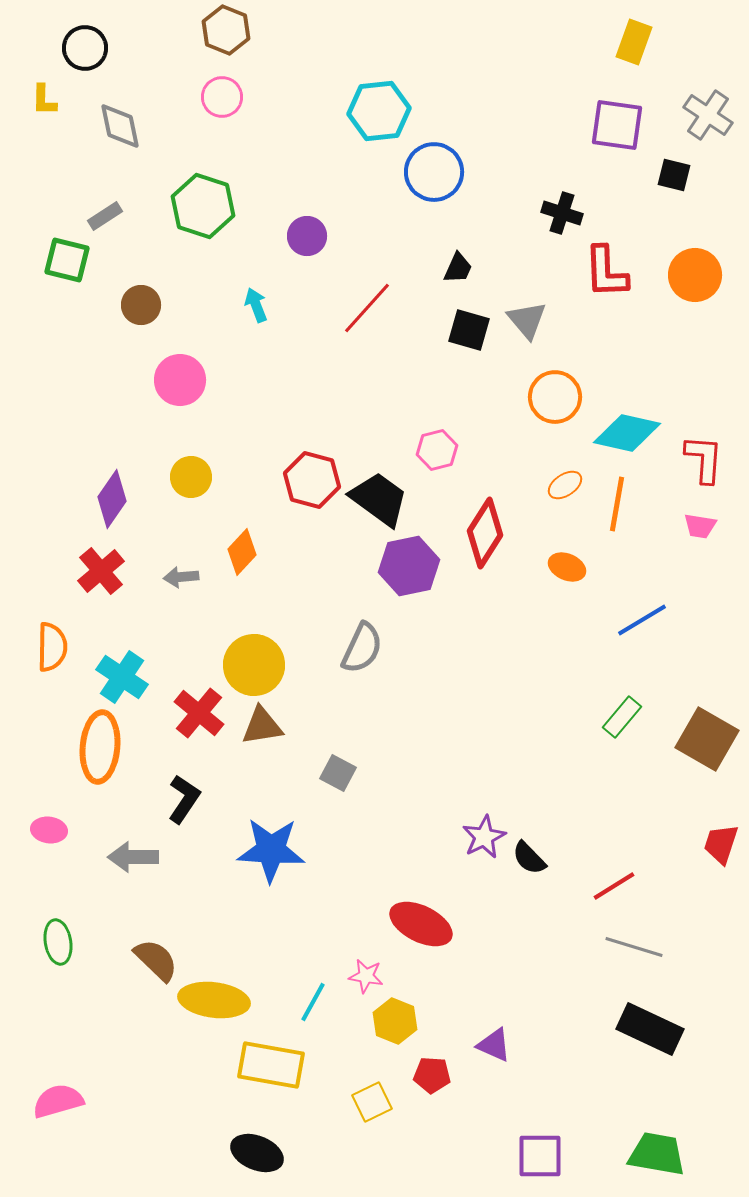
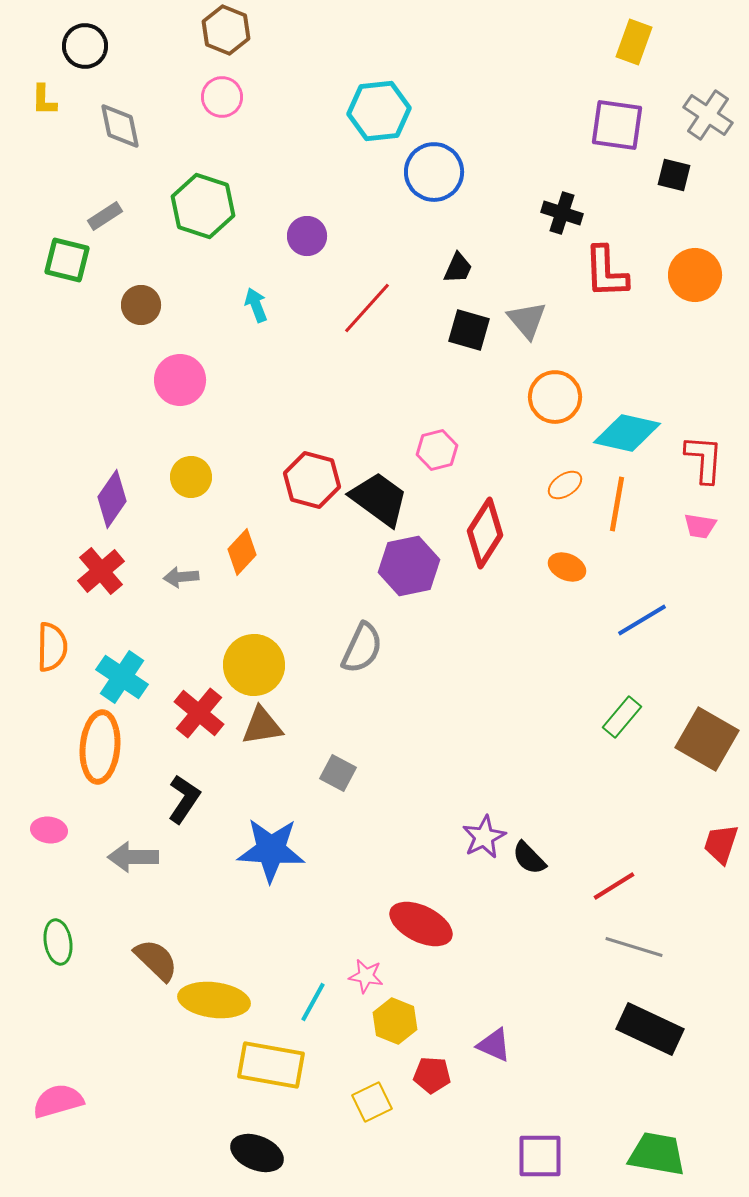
black circle at (85, 48): moved 2 px up
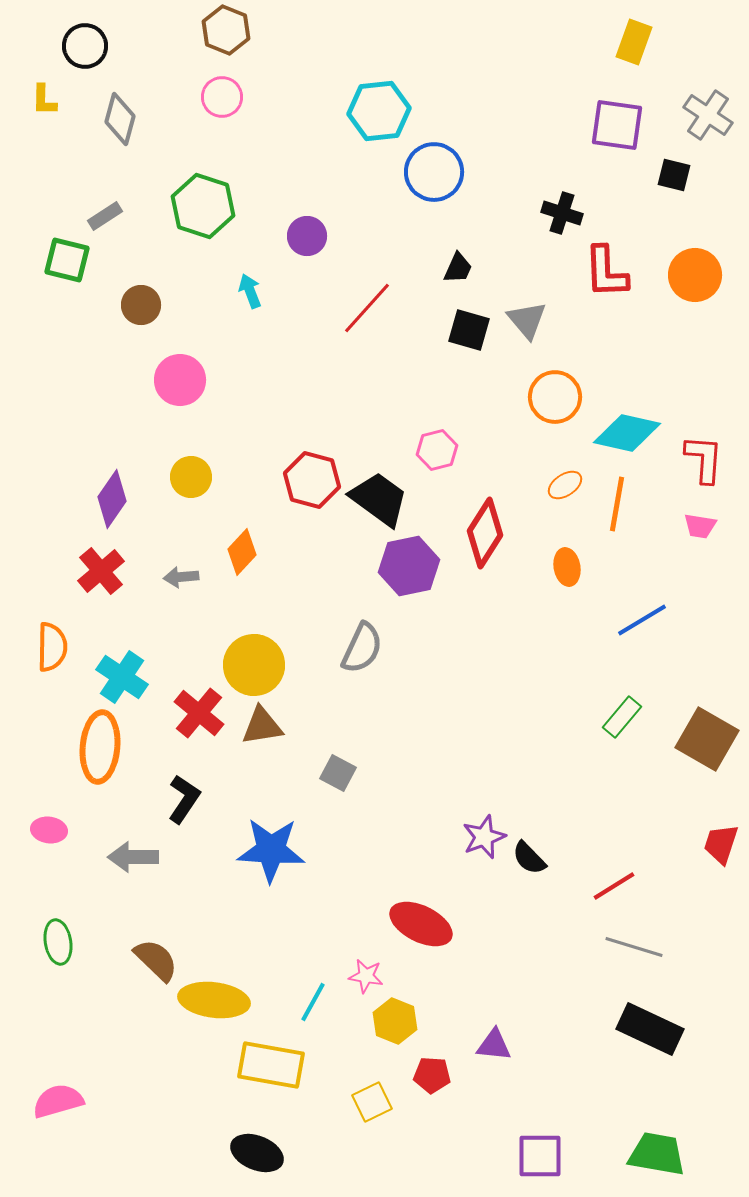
gray diamond at (120, 126): moved 7 px up; rotated 27 degrees clockwise
cyan arrow at (256, 305): moved 6 px left, 14 px up
orange ellipse at (567, 567): rotated 57 degrees clockwise
purple star at (484, 837): rotated 6 degrees clockwise
purple triangle at (494, 1045): rotated 18 degrees counterclockwise
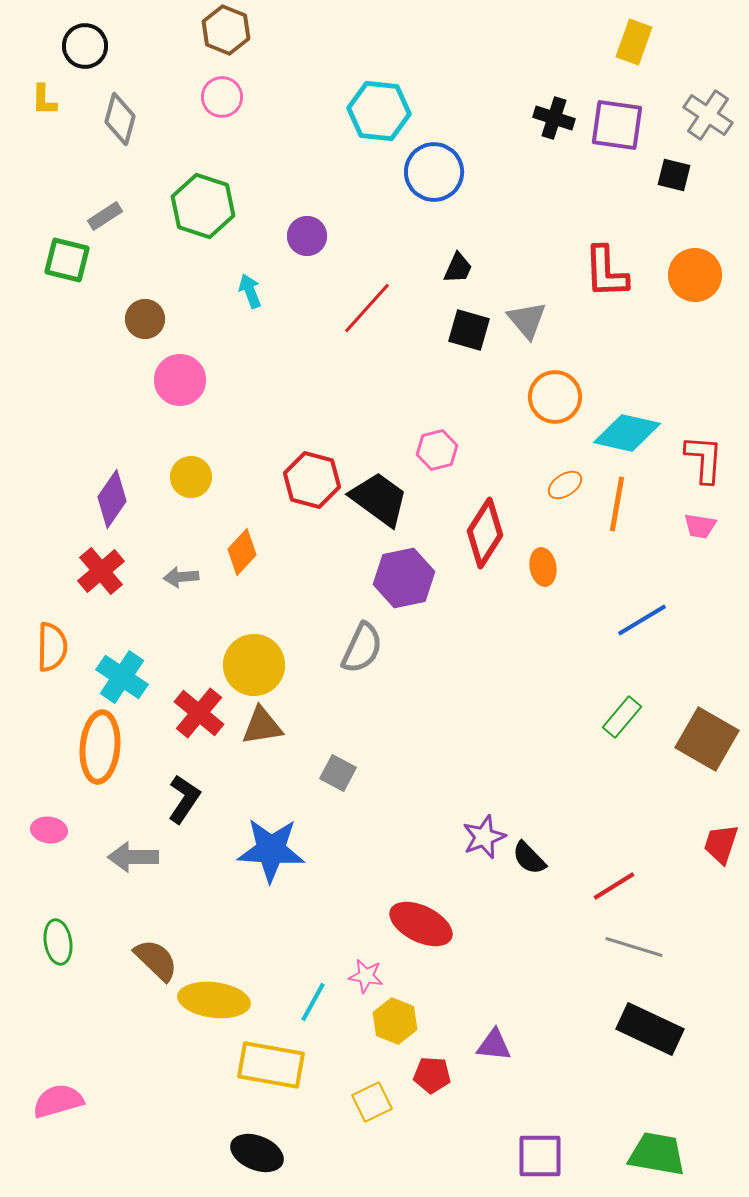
cyan hexagon at (379, 111): rotated 12 degrees clockwise
black cross at (562, 213): moved 8 px left, 95 px up
brown circle at (141, 305): moved 4 px right, 14 px down
purple hexagon at (409, 566): moved 5 px left, 12 px down
orange ellipse at (567, 567): moved 24 px left
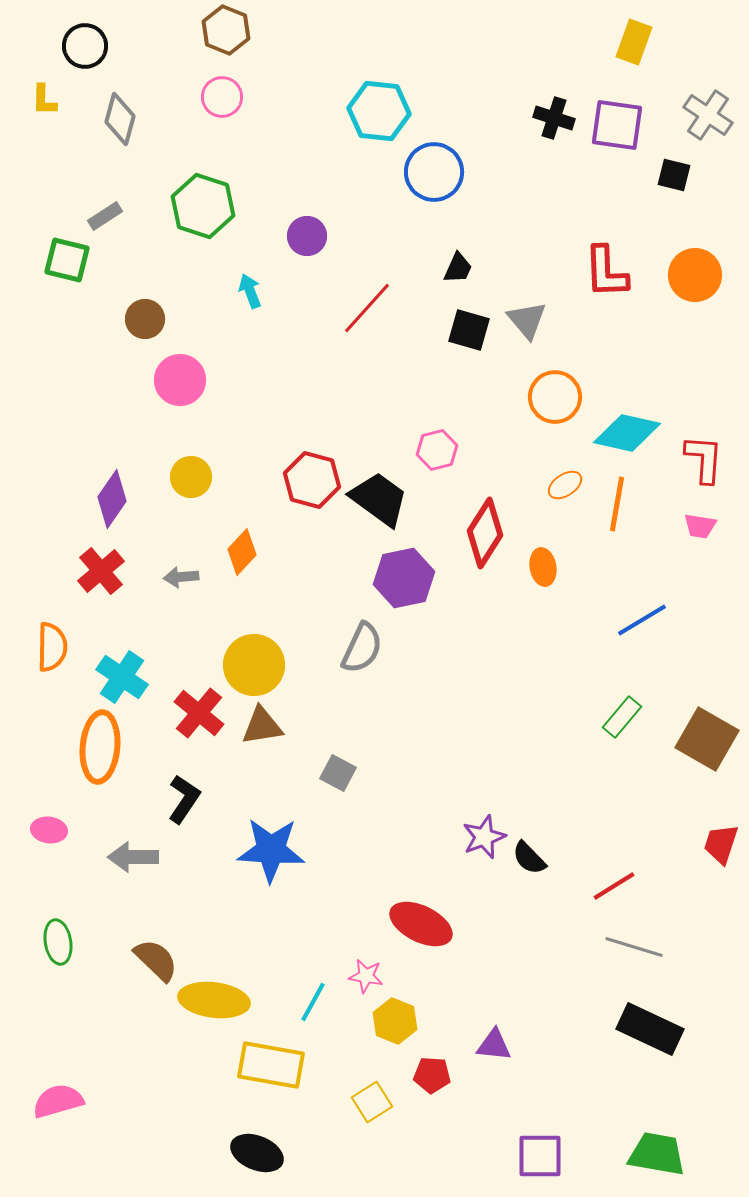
yellow square at (372, 1102): rotated 6 degrees counterclockwise
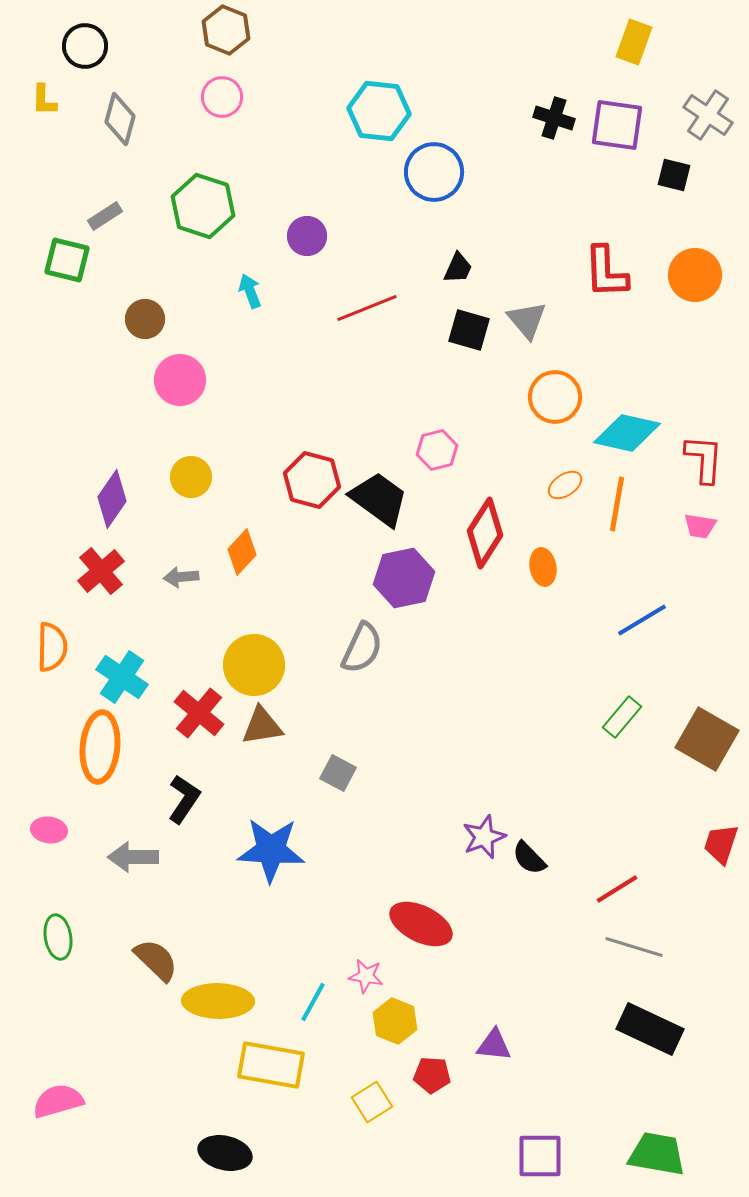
red line at (367, 308): rotated 26 degrees clockwise
red line at (614, 886): moved 3 px right, 3 px down
green ellipse at (58, 942): moved 5 px up
yellow ellipse at (214, 1000): moved 4 px right, 1 px down; rotated 6 degrees counterclockwise
black ellipse at (257, 1153): moved 32 px left; rotated 9 degrees counterclockwise
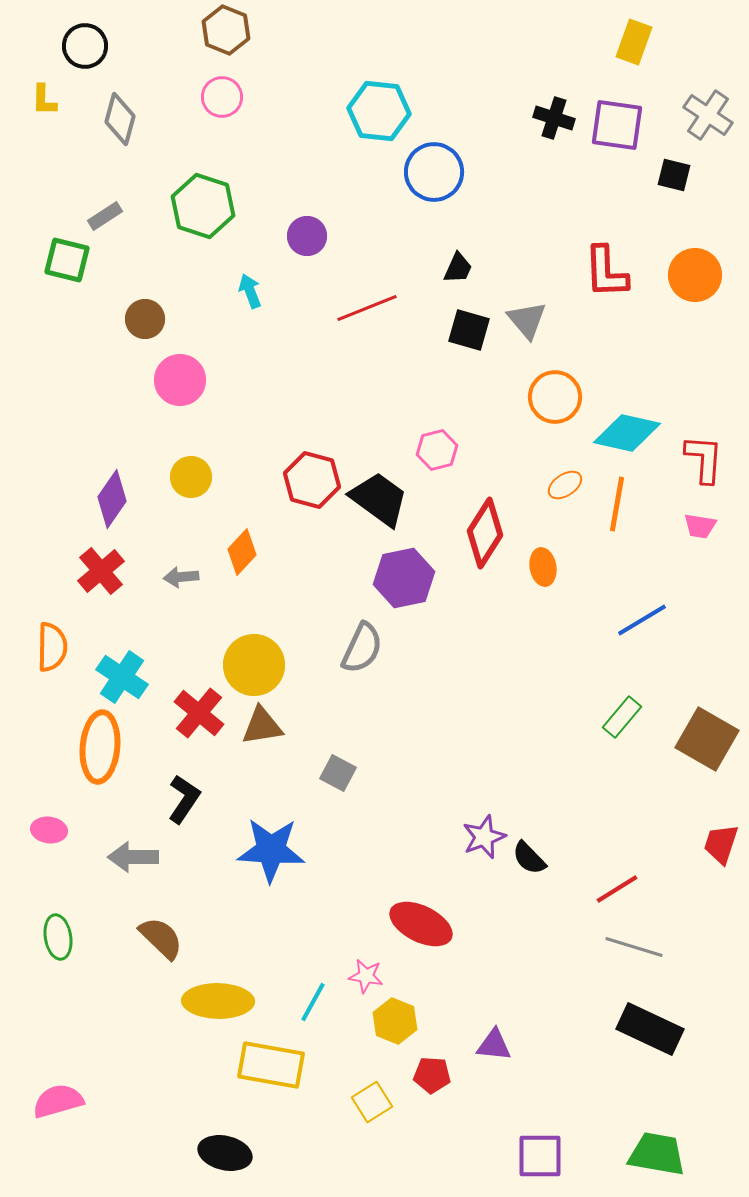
brown semicircle at (156, 960): moved 5 px right, 22 px up
